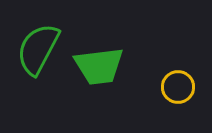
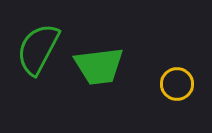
yellow circle: moved 1 px left, 3 px up
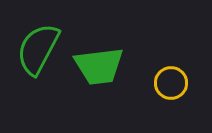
yellow circle: moved 6 px left, 1 px up
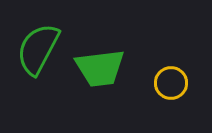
green trapezoid: moved 1 px right, 2 px down
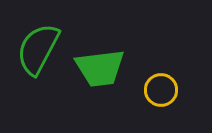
yellow circle: moved 10 px left, 7 px down
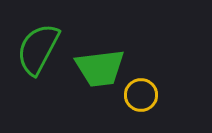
yellow circle: moved 20 px left, 5 px down
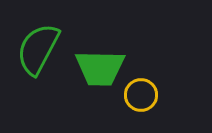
green trapezoid: rotated 8 degrees clockwise
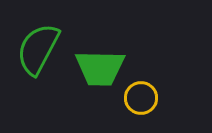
yellow circle: moved 3 px down
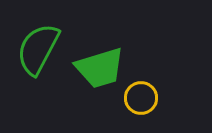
green trapezoid: rotated 18 degrees counterclockwise
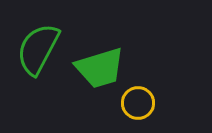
yellow circle: moved 3 px left, 5 px down
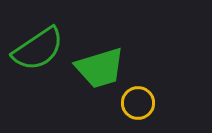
green semicircle: rotated 152 degrees counterclockwise
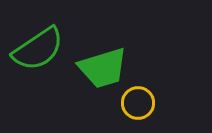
green trapezoid: moved 3 px right
